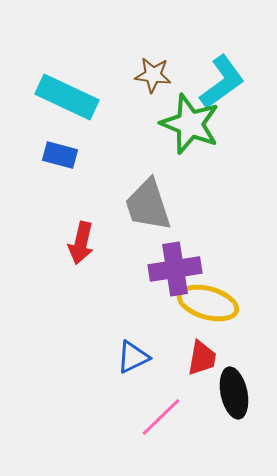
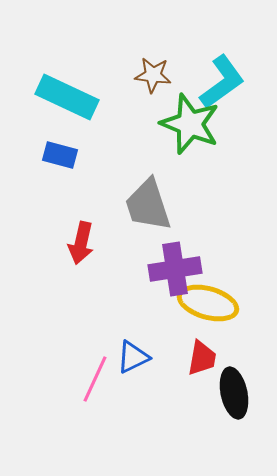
pink line: moved 66 px left, 38 px up; rotated 21 degrees counterclockwise
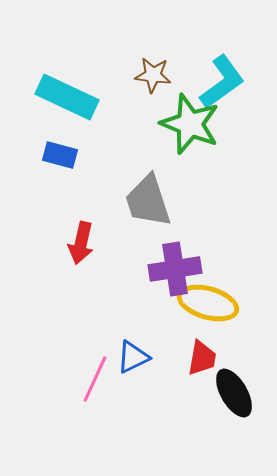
gray trapezoid: moved 4 px up
black ellipse: rotated 18 degrees counterclockwise
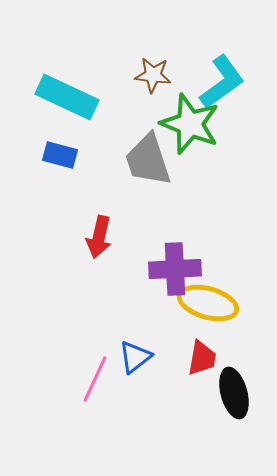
gray trapezoid: moved 41 px up
red arrow: moved 18 px right, 6 px up
purple cross: rotated 6 degrees clockwise
blue triangle: moved 2 px right; rotated 12 degrees counterclockwise
black ellipse: rotated 15 degrees clockwise
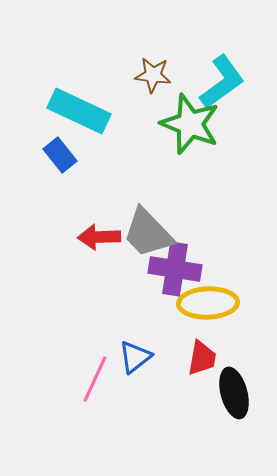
cyan rectangle: moved 12 px right, 14 px down
blue rectangle: rotated 36 degrees clockwise
gray trapezoid: moved 73 px down; rotated 26 degrees counterclockwise
red arrow: rotated 75 degrees clockwise
purple cross: rotated 12 degrees clockwise
yellow ellipse: rotated 18 degrees counterclockwise
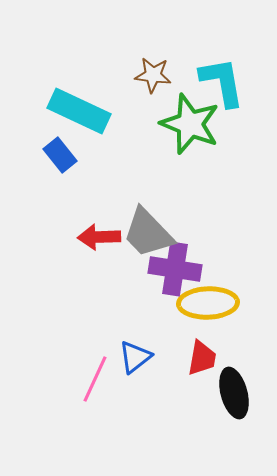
cyan L-shape: rotated 64 degrees counterclockwise
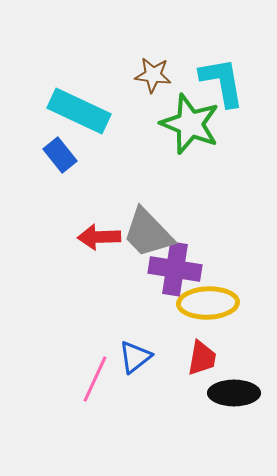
black ellipse: rotated 75 degrees counterclockwise
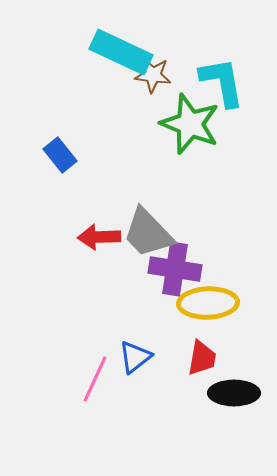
cyan rectangle: moved 42 px right, 59 px up
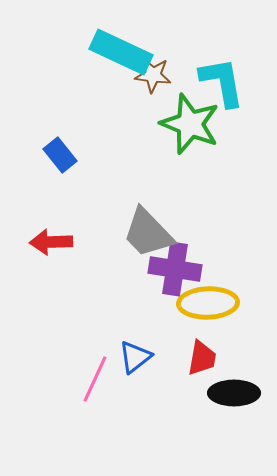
red arrow: moved 48 px left, 5 px down
